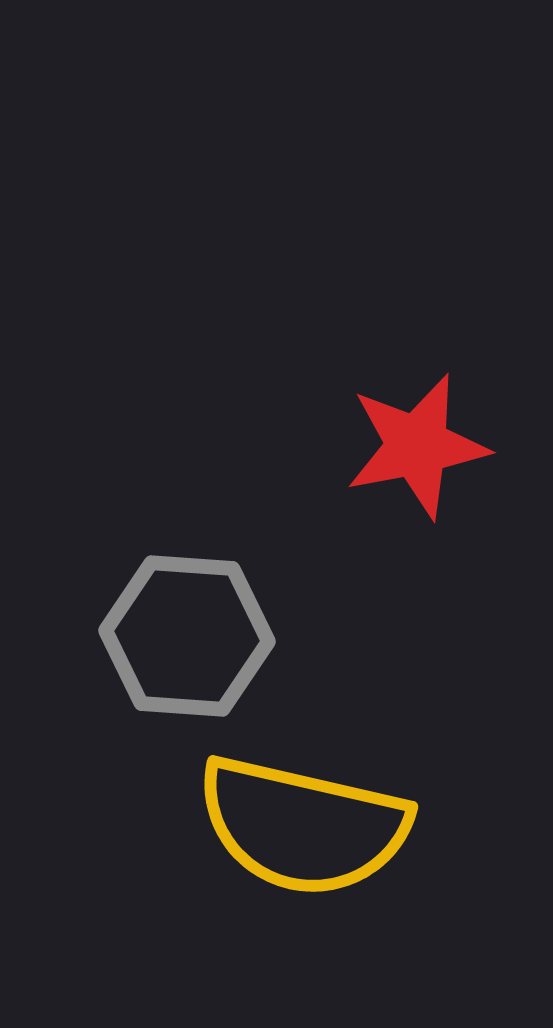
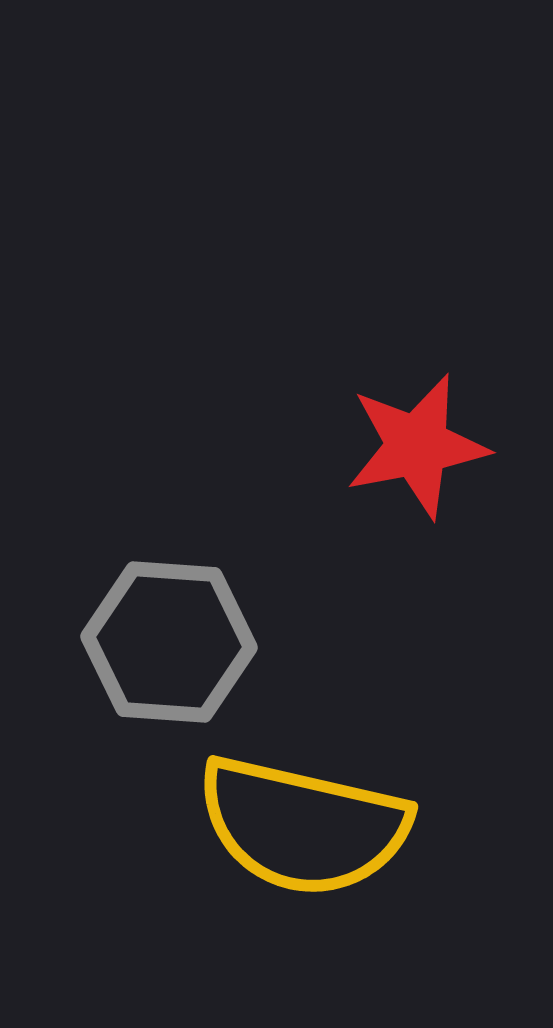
gray hexagon: moved 18 px left, 6 px down
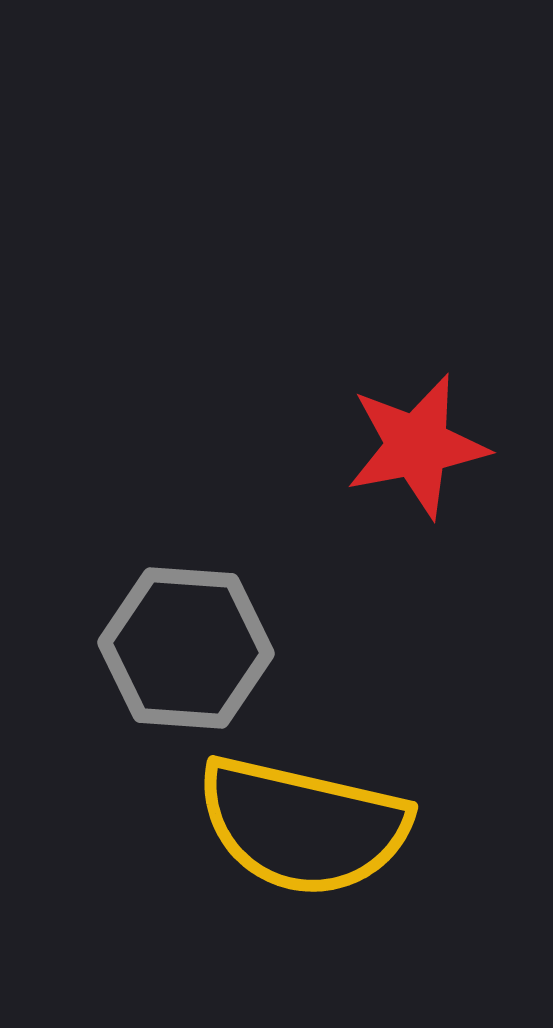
gray hexagon: moved 17 px right, 6 px down
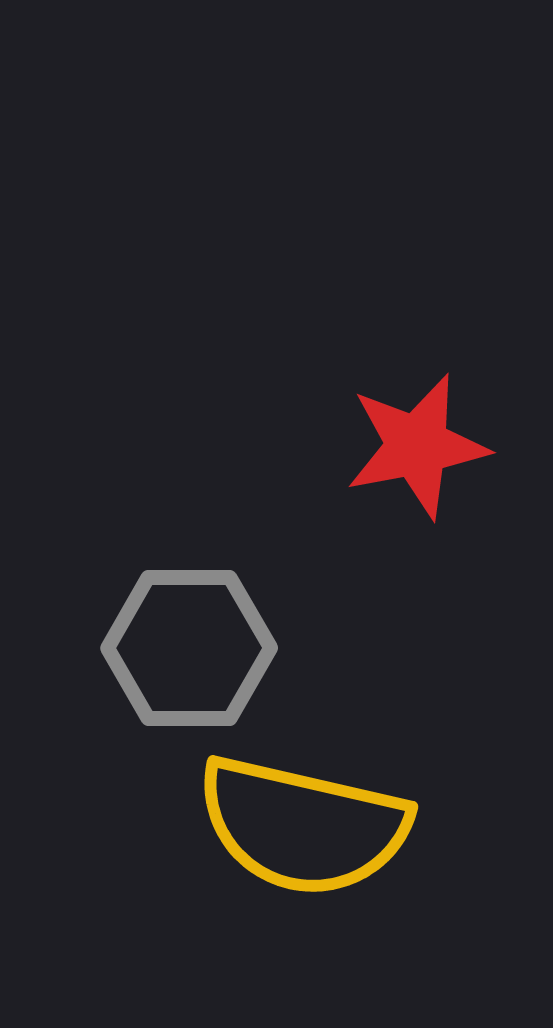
gray hexagon: moved 3 px right; rotated 4 degrees counterclockwise
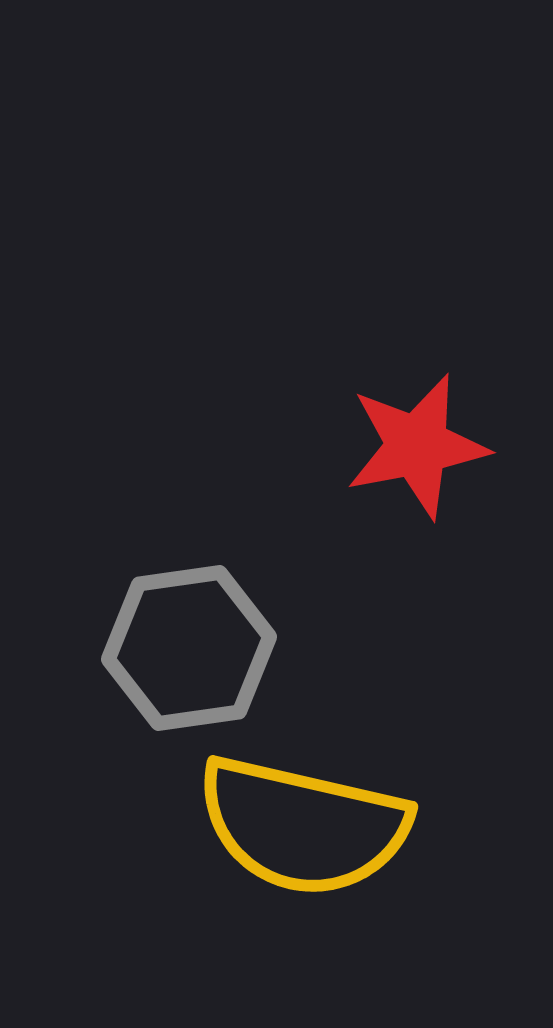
gray hexagon: rotated 8 degrees counterclockwise
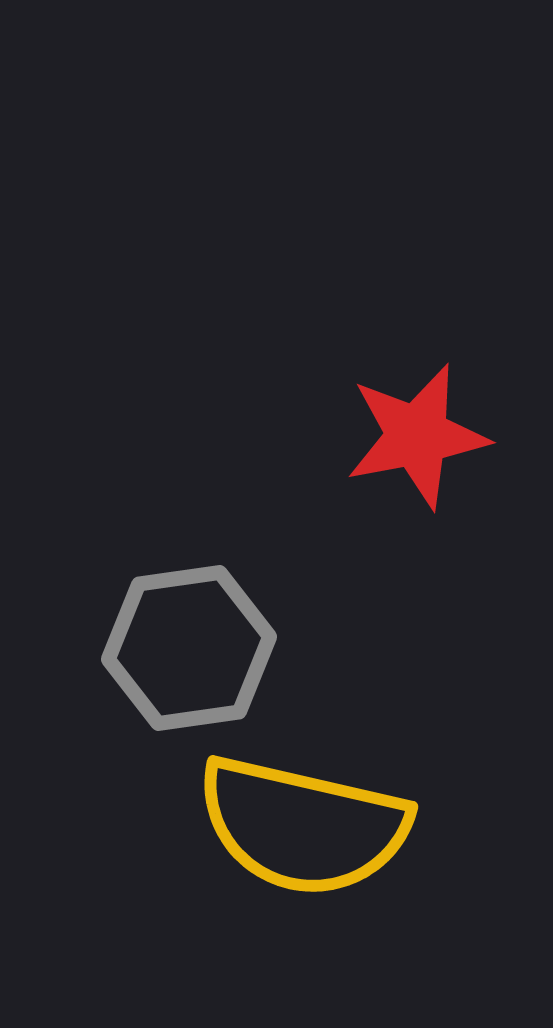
red star: moved 10 px up
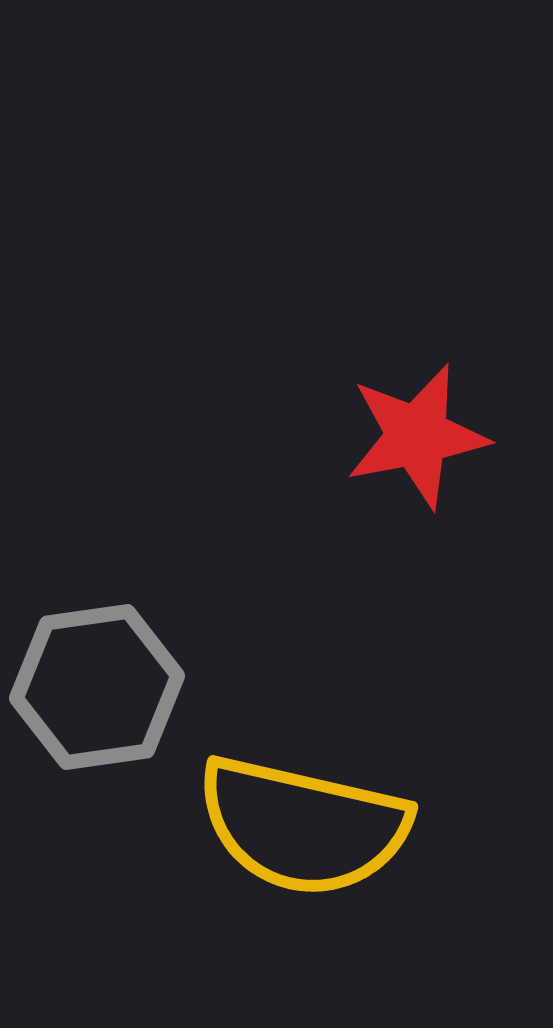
gray hexagon: moved 92 px left, 39 px down
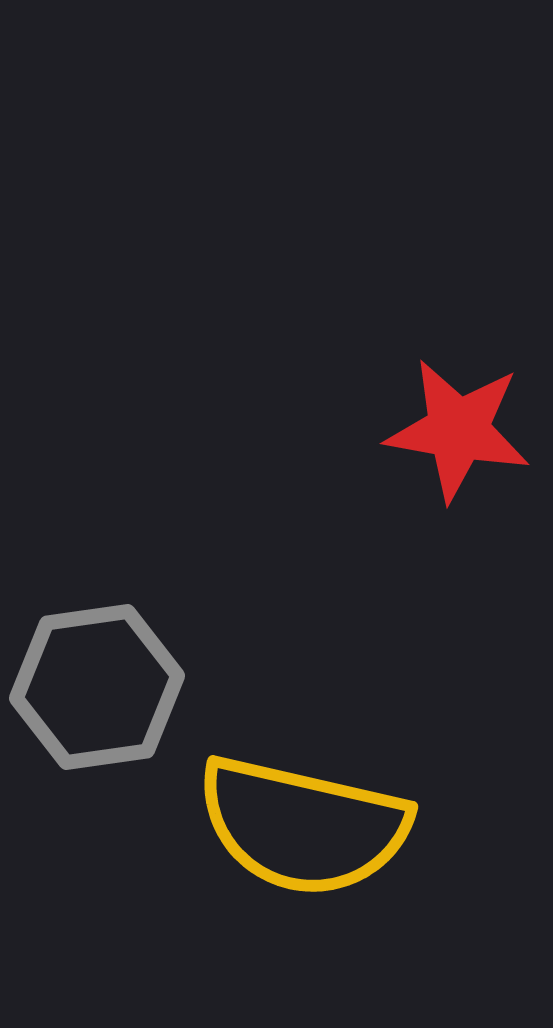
red star: moved 41 px right, 6 px up; rotated 21 degrees clockwise
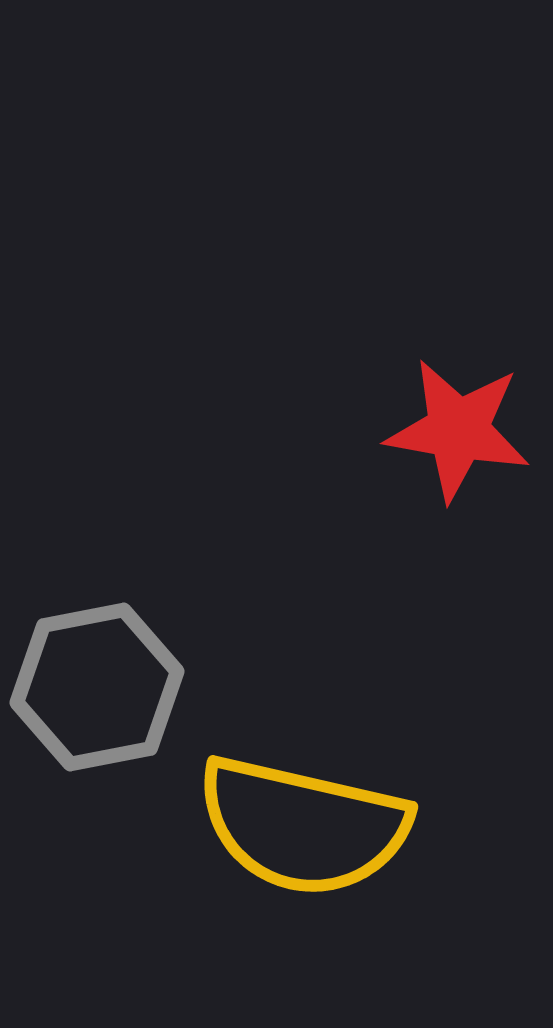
gray hexagon: rotated 3 degrees counterclockwise
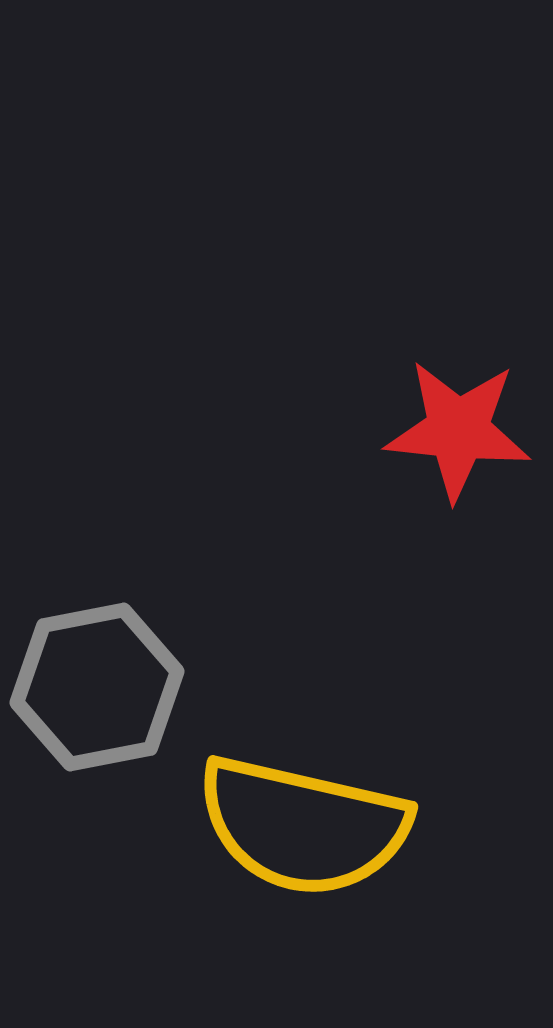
red star: rotated 4 degrees counterclockwise
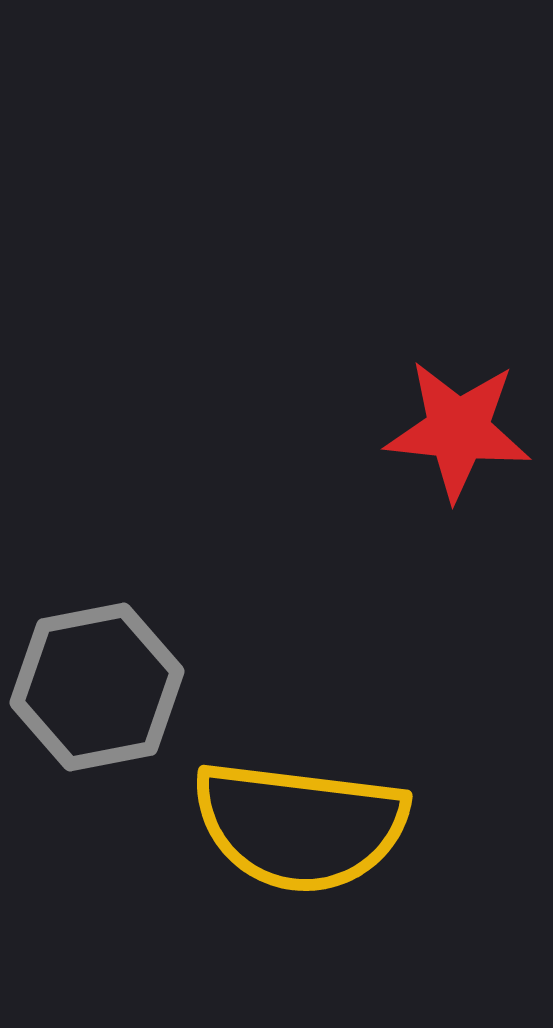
yellow semicircle: moved 3 px left; rotated 6 degrees counterclockwise
